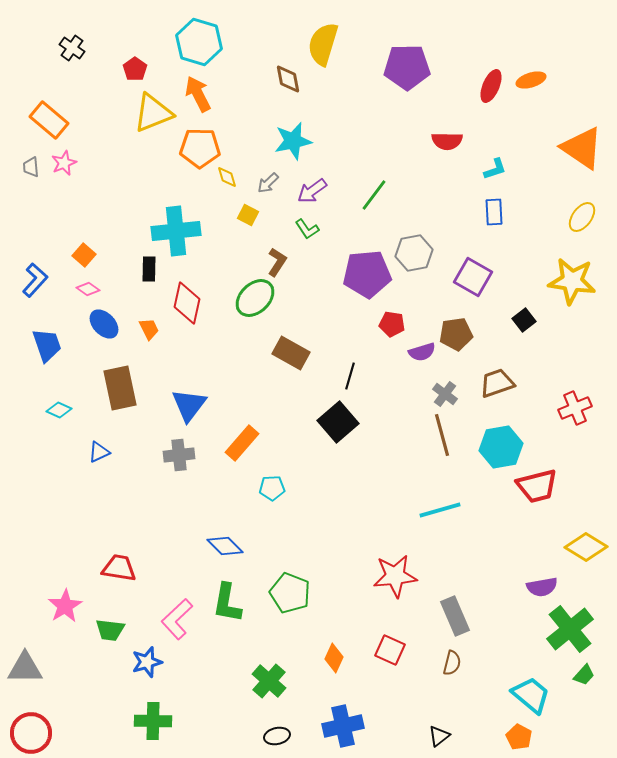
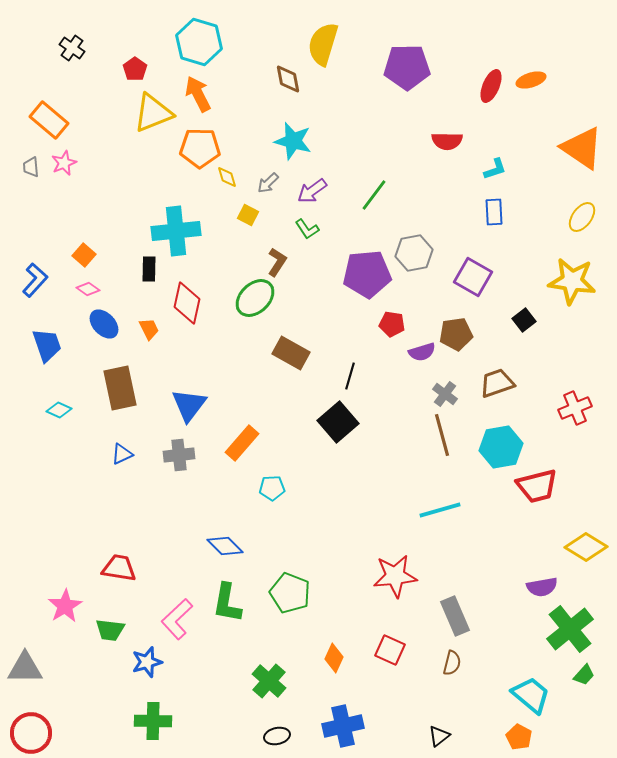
cyan star at (293, 141): rotated 27 degrees clockwise
blue triangle at (99, 452): moved 23 px right, 2 px down
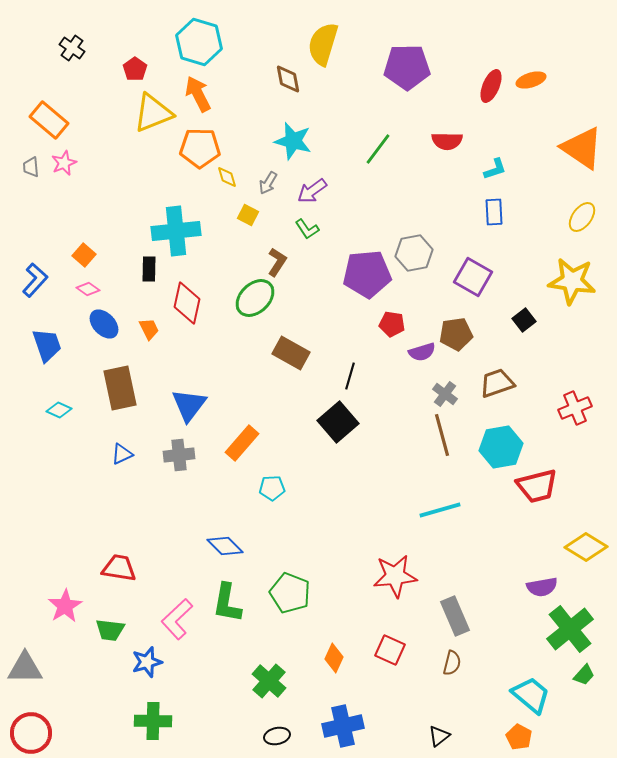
gray arrow at (268, 183): rotated 15 degrees counterclockwise
green line at (374, 195): moved 4 px right, 46 px up
